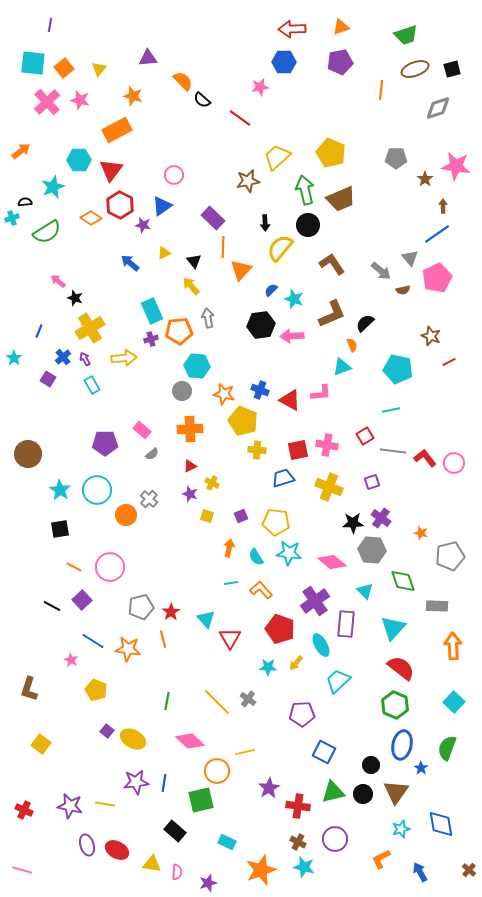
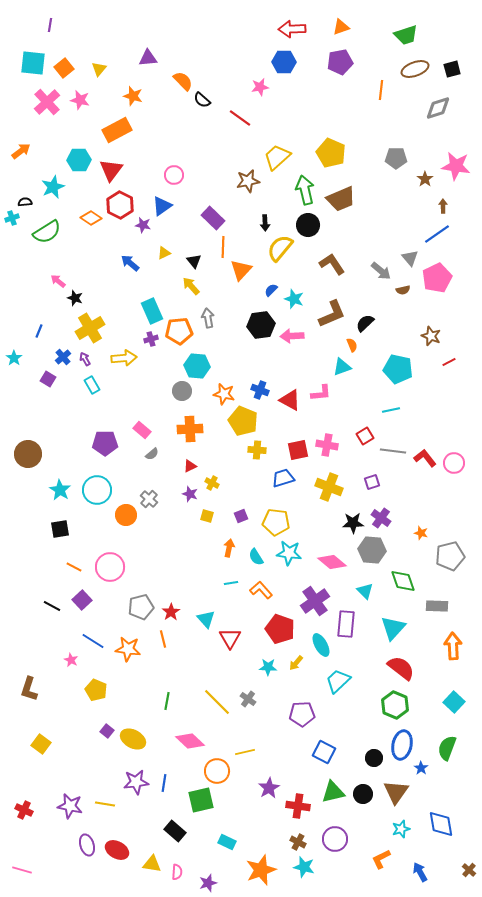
black circle at (371, 765): moved 3 px right, 7 px up
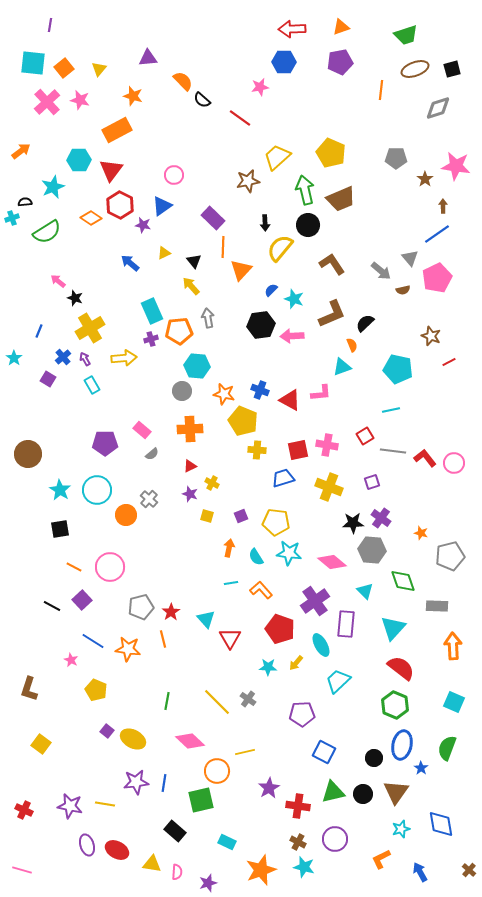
cyan square at (454, 702): rotated 20 degrees counterclockwise
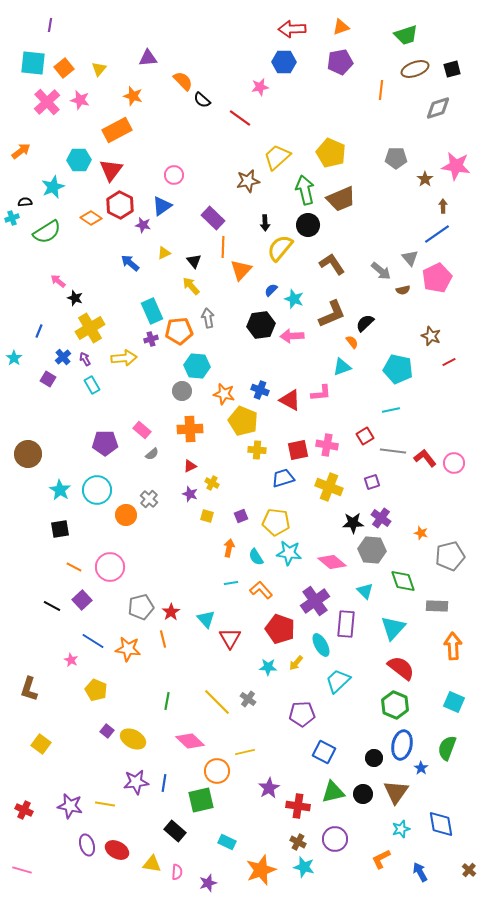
orange semicircle at (352, 345): moved 3 px up; rotated 16 degrees counterclockwise
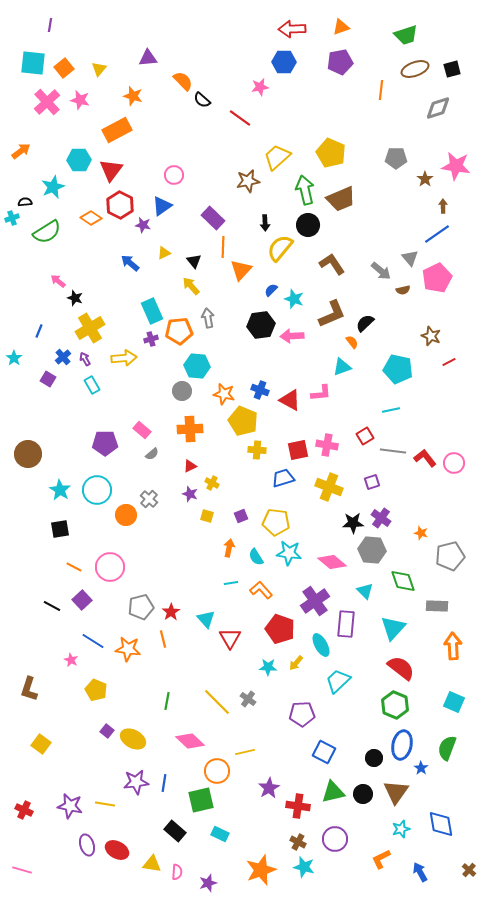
cyan rectangle at (227, 842): moved 7 px left, 8 px up
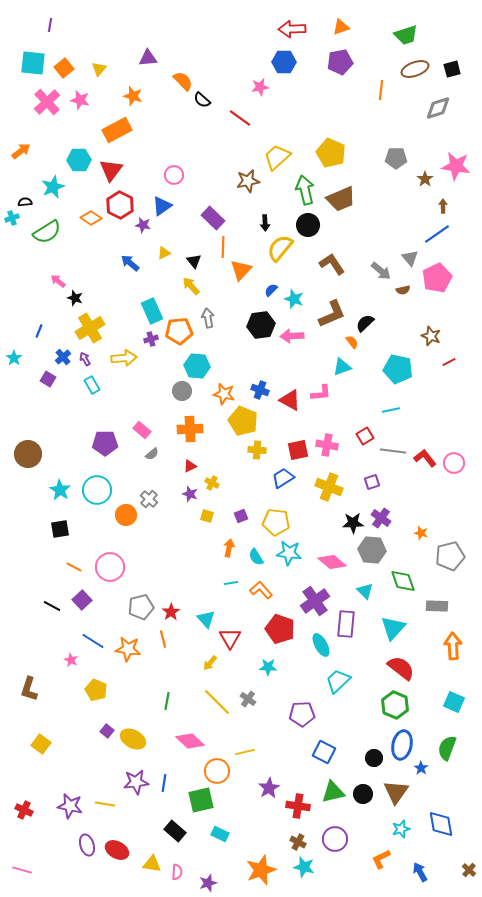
blue trapezoid at (283, 478): rotated 15 degrees counterclockwise
yellow arrow at (296, 663): moved 86 px left
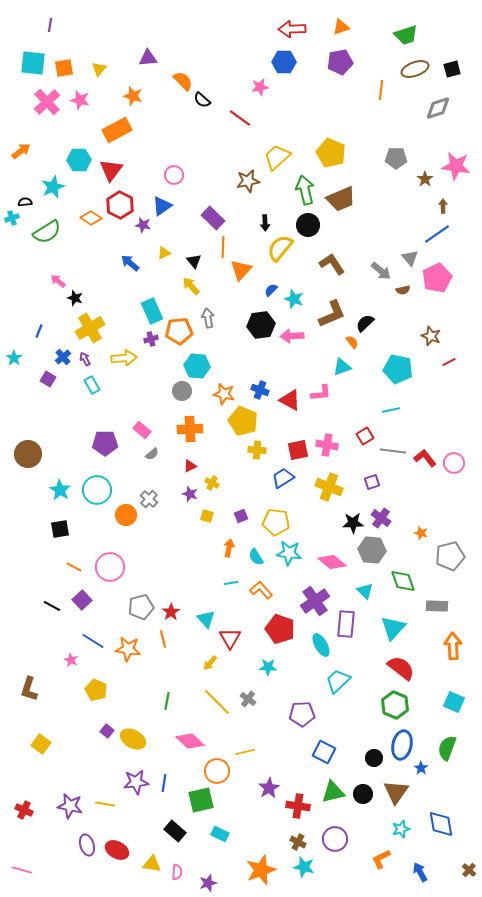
orange square at (64, 68): rotated 30 degrees clockwise
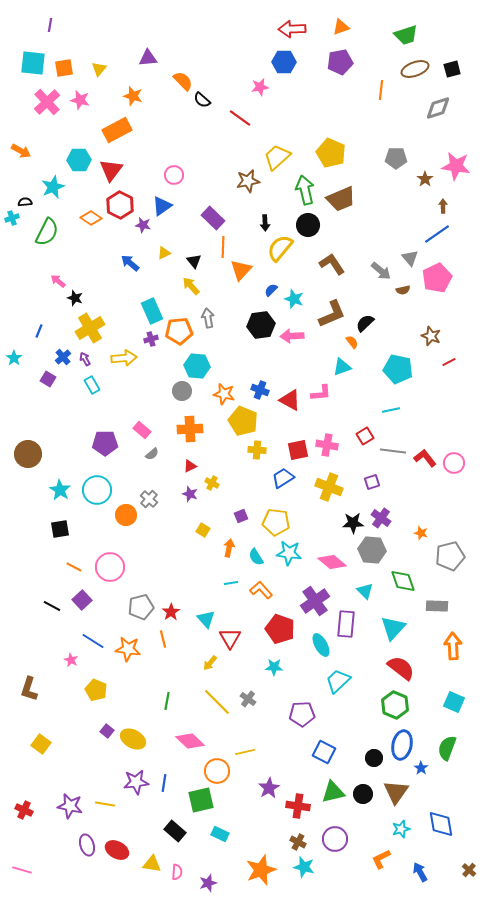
orange arrow at (21, 151): rotated 66 degrees clockwise
green semicircle at (47, 232): rotated 32 degrees counterclockwise
yellow square at (207, 516): moved 4 px left, 14 px down; rotated 16 degrees clockwise
cyan star at (268, 667): moved 6 px right
